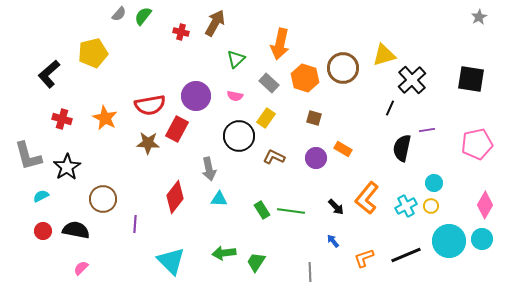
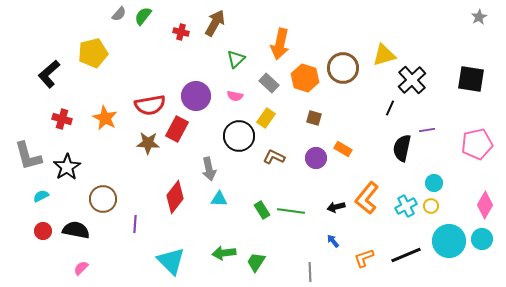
black arrow at (336, 207): rotated 120 degrees clockwise
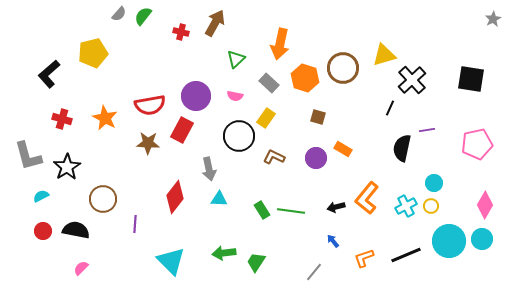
gray star at (479, 17): moved 14 px right, 2 px down
brown square at (314, 118): moved 4 px right, 1 px up
red rectangle at (177, 129): moved 5 px right, 1 px down
gray line at (310, 272): moved 4 px right; rotated 42 degrees clockwise
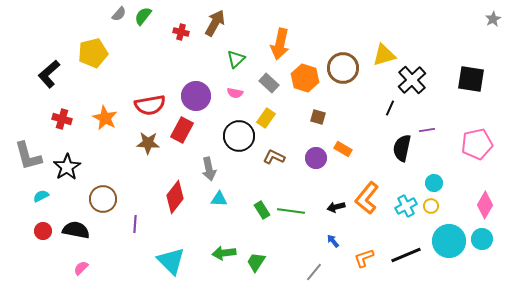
pink semicircle at (235, 96): moved 3 px up
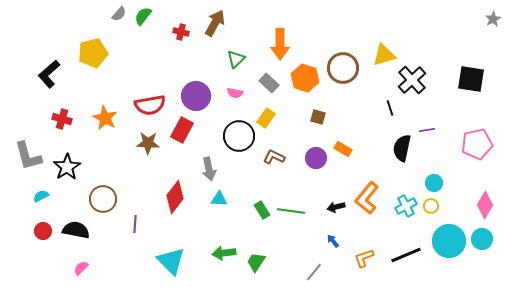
orange arrow at (280, 44): rotated 12 degrees counterclockwise
black line at (390, 108): rotated 42 degrees counterclockwise
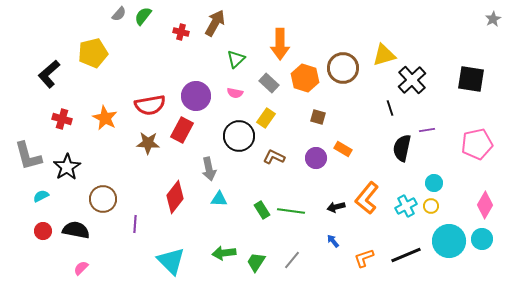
gray line at (314, 272): moved 22 px left, 12 px up
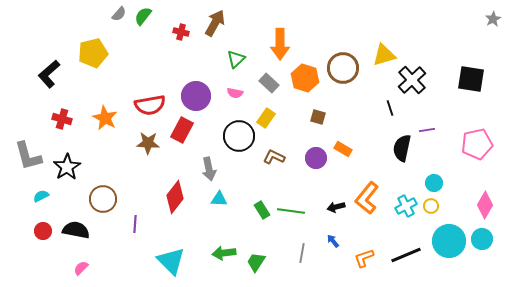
gray line at (292, 260): moved 10 px right, 7 px up; rotated 30 degrees counterclockwise
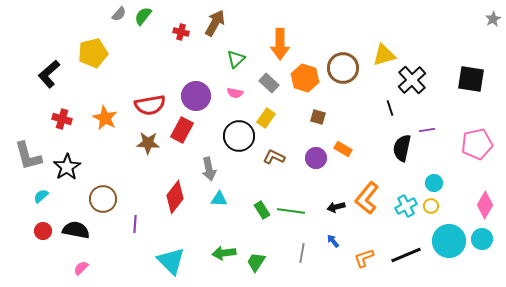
cyan semicircle at (41, 196): rotated 14 degrees counterclockwise
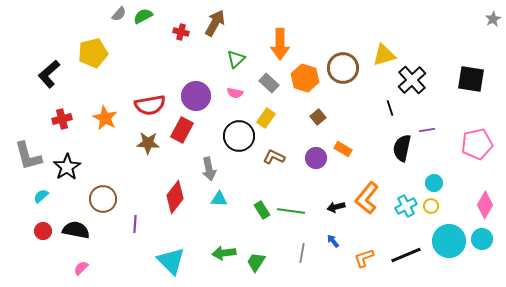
green semicircle at (143, 16): rotated 24 degrees clockwise
brown square at (318, 117): rotated 35 degrees clockwise
red cross at (62, 119): rotated 30 degrees counterclockwise
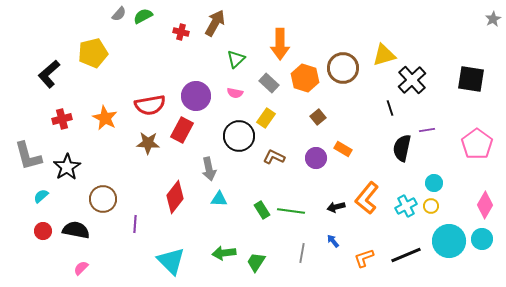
pink pentagon at (477, 144): rotated 24 degrees counterclockwise
